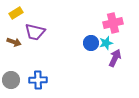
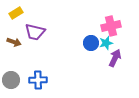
pink cross: moved 2 px left, 3 px down
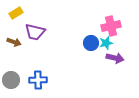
purple arrow: rotated 78 degrees clockwise
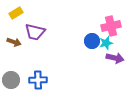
blue circle: moved 1 px right, 2 px up
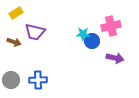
cyan star: moved 23 px left, 9 px up; rotated 16 degrees clockwise
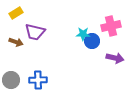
brown arrow: moved 2 px right
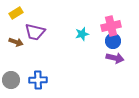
cyan star: moved 1 px left; rotated 16 degrees counterclockwise
blue circle: moved 21 px right
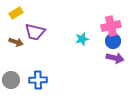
cyan star: moved 5 px down
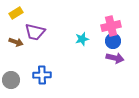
blue cross: moved 4 px right, 5 px up
